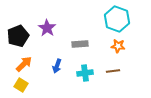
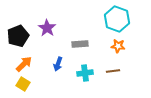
blue arrow: moved 1 px right, 2 px up
yellow square: moved 2 px right, 1 px up
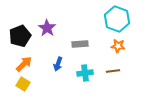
black pentagon: moved 2 px right
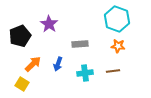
purple star: moved 2 px right, 4 px up
orange arrow: moved 9 px right
yellow square: moved 1 px left
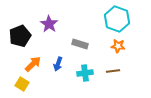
gray rectangle: rotated 21 degrees clockwise
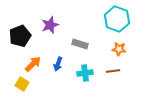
purple star: moved 1 px right, 1 px down; rotated 18 degrees clockwise
orange star: moved 1 px right, 3 px down
